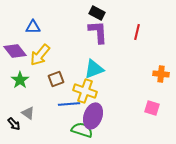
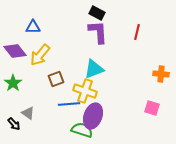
green star: moved 7 px left, 3 px down
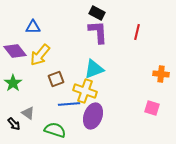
green semicircle: moved 27 px left
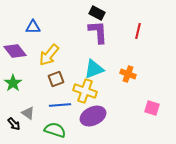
red line: moved 1 px right, 1 px up
yellow arrow: moved 9 px right
orange cross: moved 33 px left; rotated 14 degrees clockwise
blue line: moved 9 px left, 1 px down
purple ellipse: rotated 45 degrees clockwise
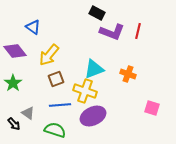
blue triangle: rotated 35 degrees clockwise
purple L-shape: moved 14 px right; rotated 115 degrees clockwise
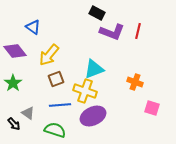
orange cross: moved 7 px right, 8 px down
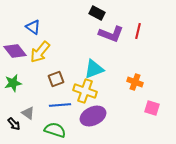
purple L-shape: moved 1 px left, 2 px down
yellow arrow: moved 9 px left, 3 px up
green star: rotated 24 degrees clockwise
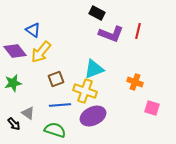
blue triangle: moved 3 px down
yellow arrow: moved 1 px right
